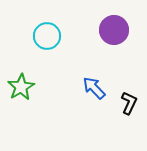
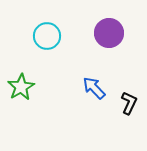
purple circle: moved 5 px left, 3 px down
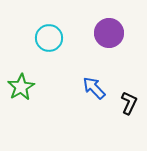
cyan circle: moved 2 px right, 2 px down
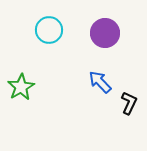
purple circle: moved 4 px left
cyan circle: moved 8 px up
blue arrow: moved 6 px right, 6 px up
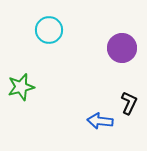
purple circle: moved 17 px right, 15 px down
blue arrow: moved 39 px down; rotated 40 degrees counterclockwise
green star: rotated 16 degrees clockwise
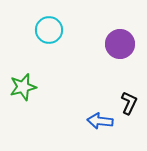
purple circle: moved 2 px left, 4 px up
green star: moved 2 px right
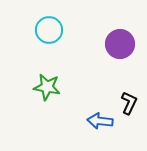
green star: moved 24 px right; rotated 24 degrees clockwise
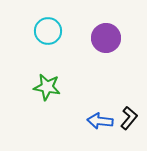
cyan circle: moved 1 px left, 1 px down
purple circle: moved 14 px left, 6 px up
black L-shape: moved 15 px down; rotated 15 degrees clockwise
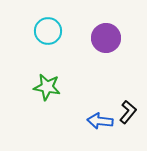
black L-shape: moved 1 px left, 6 px up
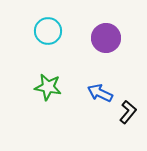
green star: moved 1 px right
blue arrow: moved 28 px up; rotated 20 degrees clockwise
